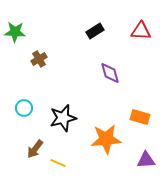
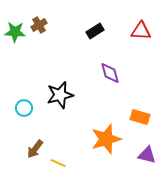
brown cross: moved 34 px up
black star: moved 3 px left, 23 px up
orange star: rotated 12 degrees counterclockwise
purple triangle: moved 1 px right, 5 px up; rotated 18 degrees clockwise
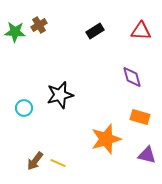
purple diamond: moved 22 px right, 4 px down
brown arrow: moved 12 px down
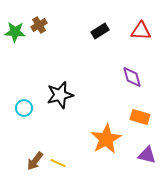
black rectangle: moved 5 px right
orange star: rotated 12 degrees counterclockwise
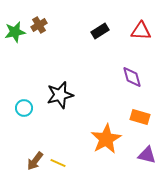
green star: rotated 15 degrees counterclockwise
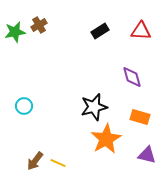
black star: moved 34 px right, 12 px down
cyan circle: moved 2 px up
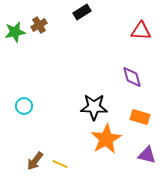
black rectangle: moved 18 px left, 19 px up
black star: rotated 16 degrees clockwise
yellow line: moved 2 px right, 1 px down
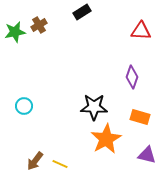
purple diamond: rotated 35 degrees clockwise
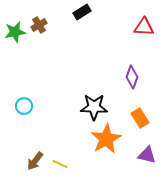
red triangle: moved 3 px right, 4 px up
orange rectangle: moved 1 px down; rotated 42 degrees clockwise
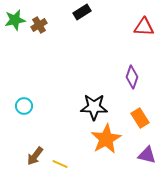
green star: moved 12 px up
brown arrow: moved 5 px up
